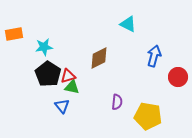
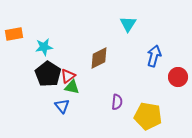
cyan triangle: rotated 36 degrees clockwise
red triangle: rotated 21 degrees counterclockwise
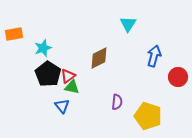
cyan star: moved 1 px left, 1 px down; rotated 12 degrees counterclockwise
yellow pentagon: rotated 8 degrees clockwise
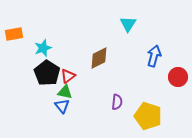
black pentagon: moved 1 px left, 1 px up
green triangle: moved 7 px left, 5 px down
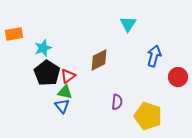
brown diamond: moved 2 px down
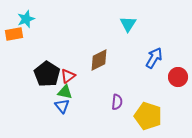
cyan star: moved 17 px left, 29 px up
blue arrow: moved 2 px down; rotated 15 degrees clockwise
black pentagon: moved 1 px down
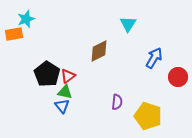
brown diamond: moved 9 px up
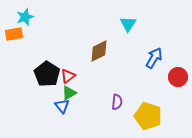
cyan star: moved 1 px left, 2 px up
green triangle: moved 4 px right, 1 px down; rotated 42 degrees counterclockwise
